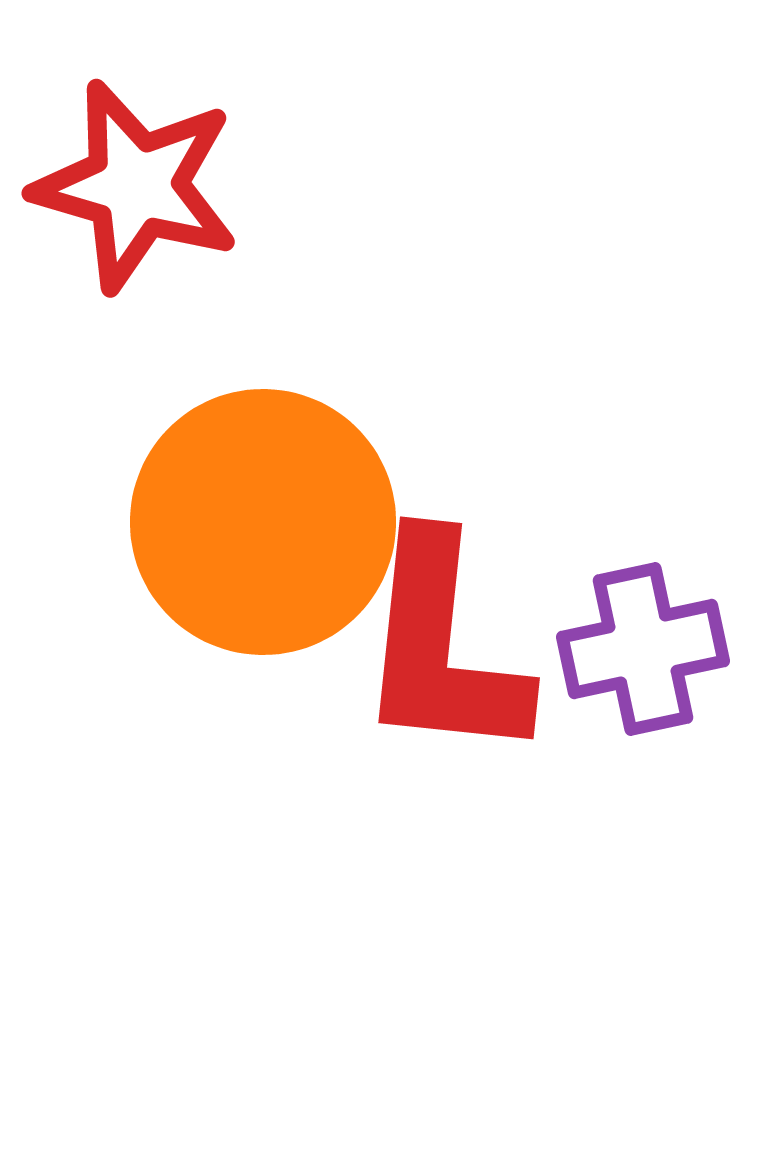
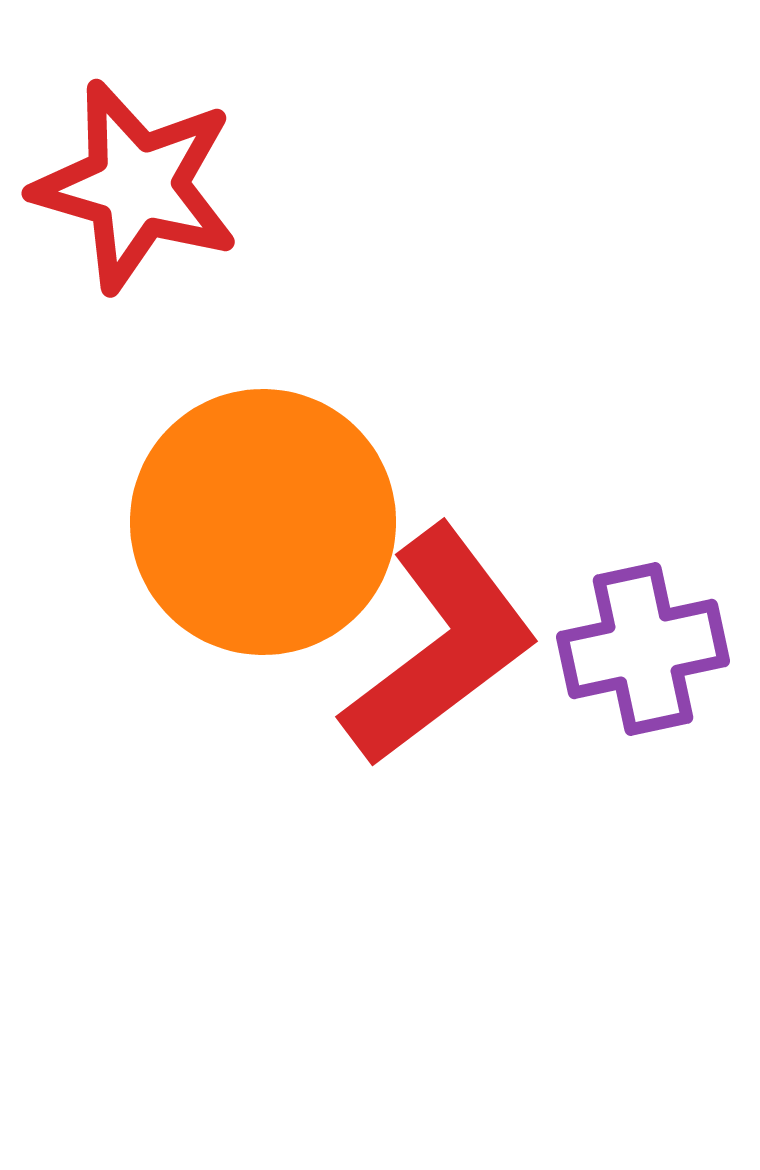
red L-shape: moved 2 px left, 2 px up; rotated 133 degrees counterclockwise
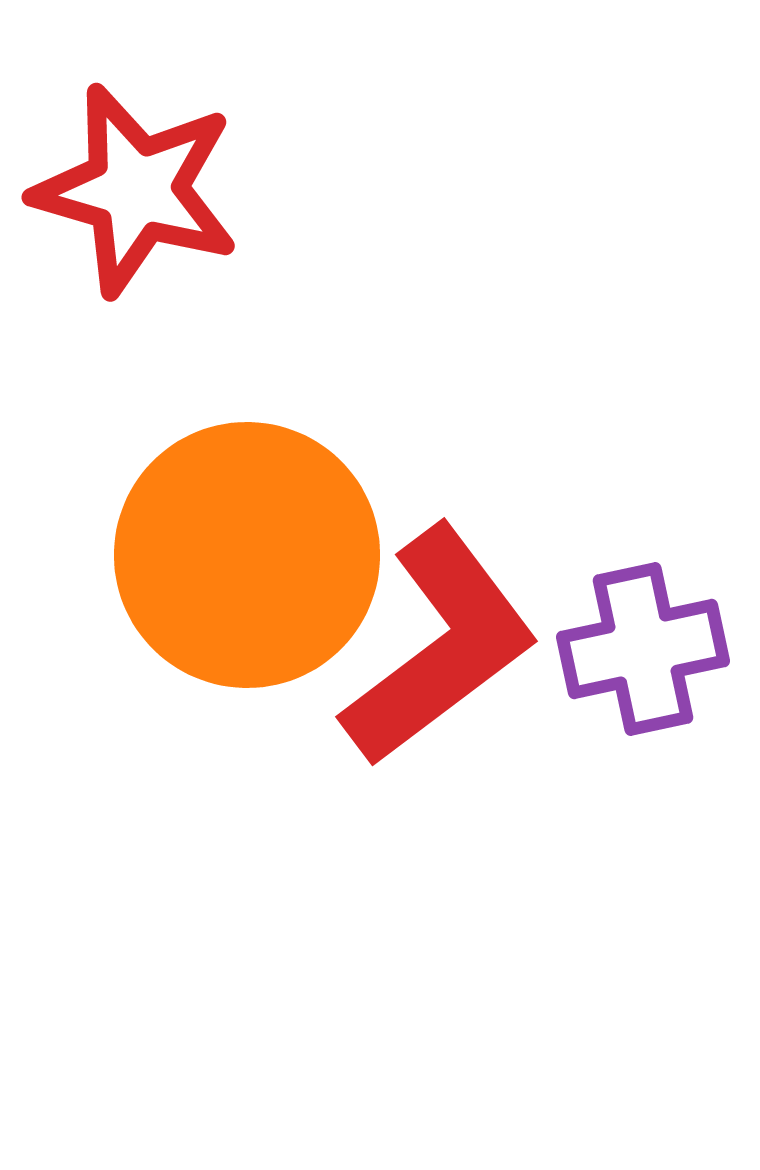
red star: moved 4 px down
orange circle: moved 16 px left, 33 px down
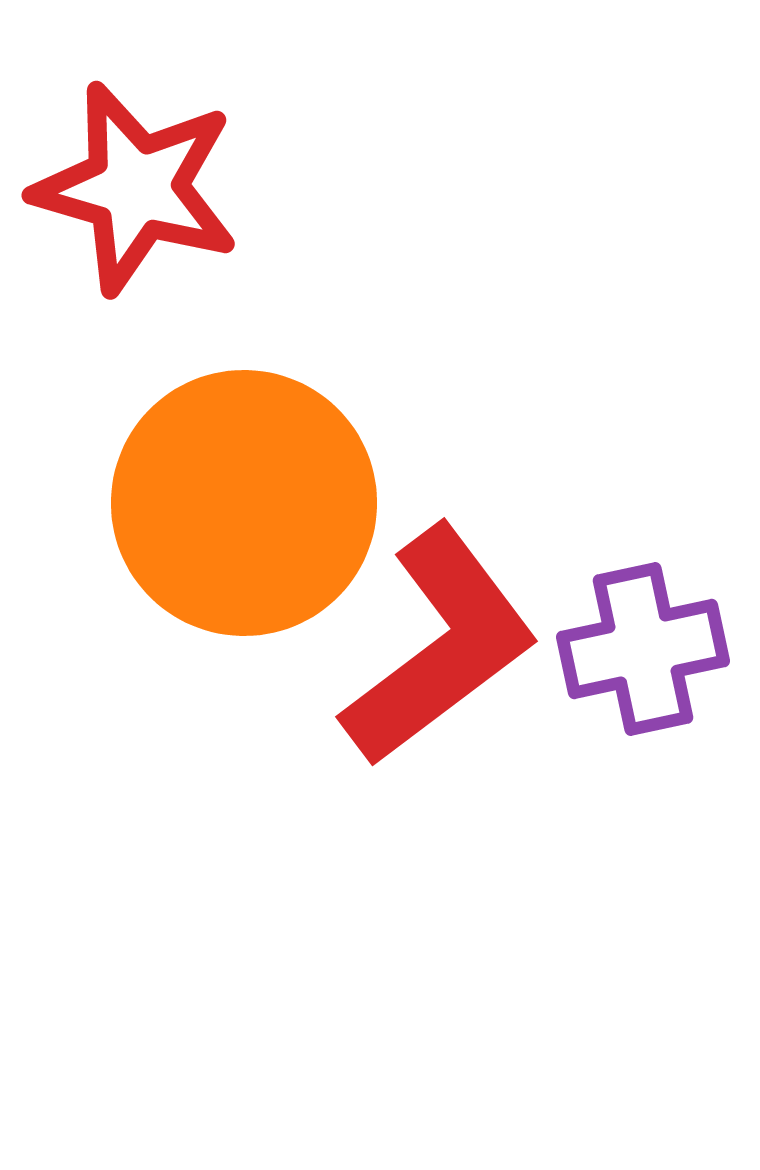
red star: moved 2 px up
orange circle: moved 3 px left, 52 px up
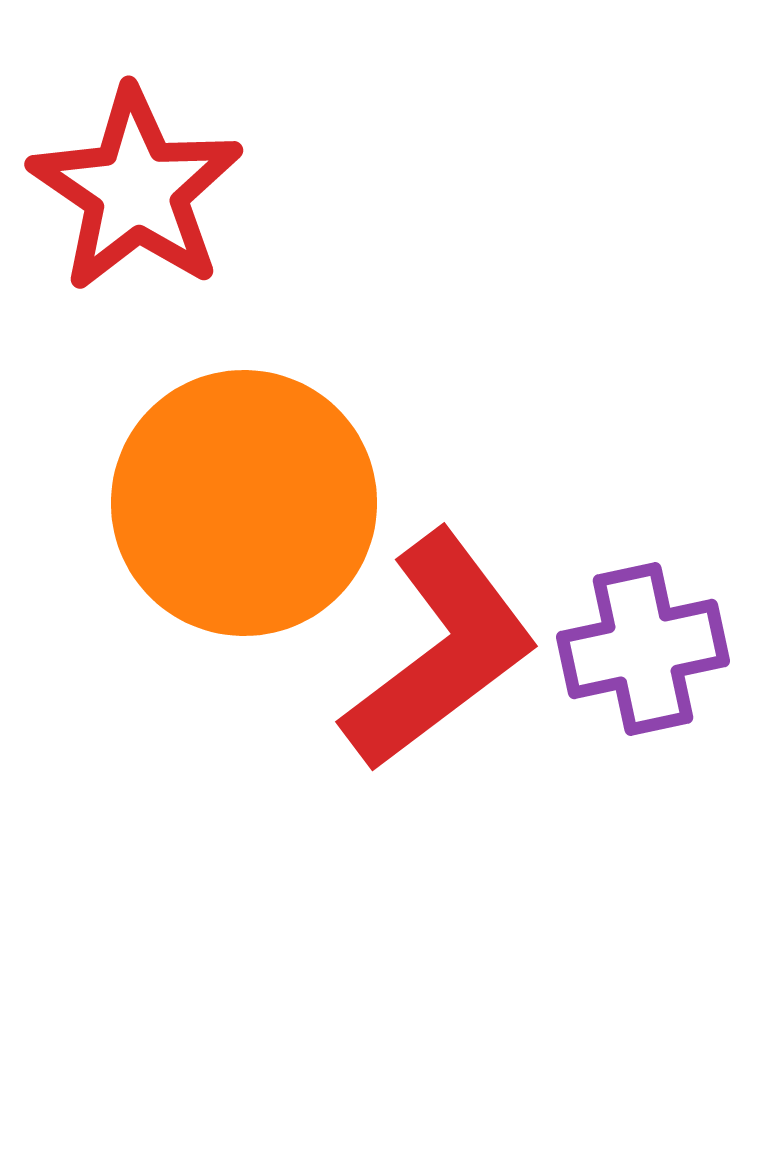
red star: moved 2 px down; rotated 18 degrees clockwise
red L-shape: moved 5 px down
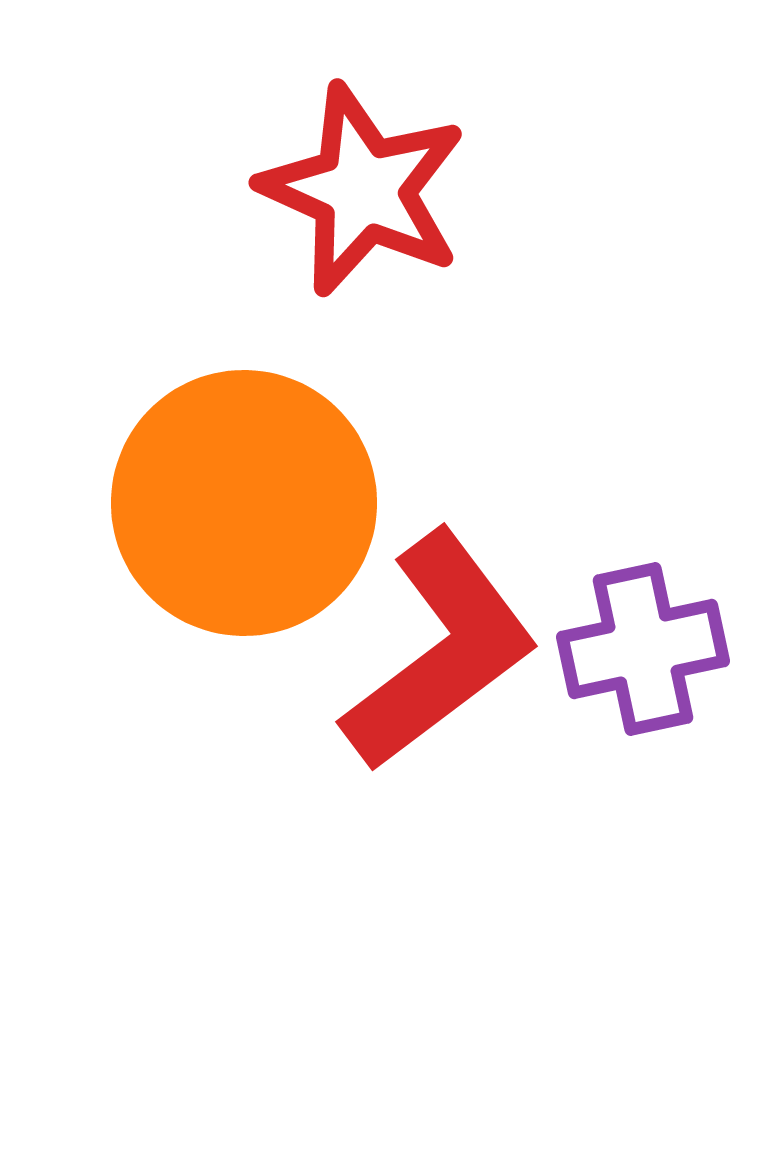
red star: moved 227 px right; rotated 10 degrees counterclockwise
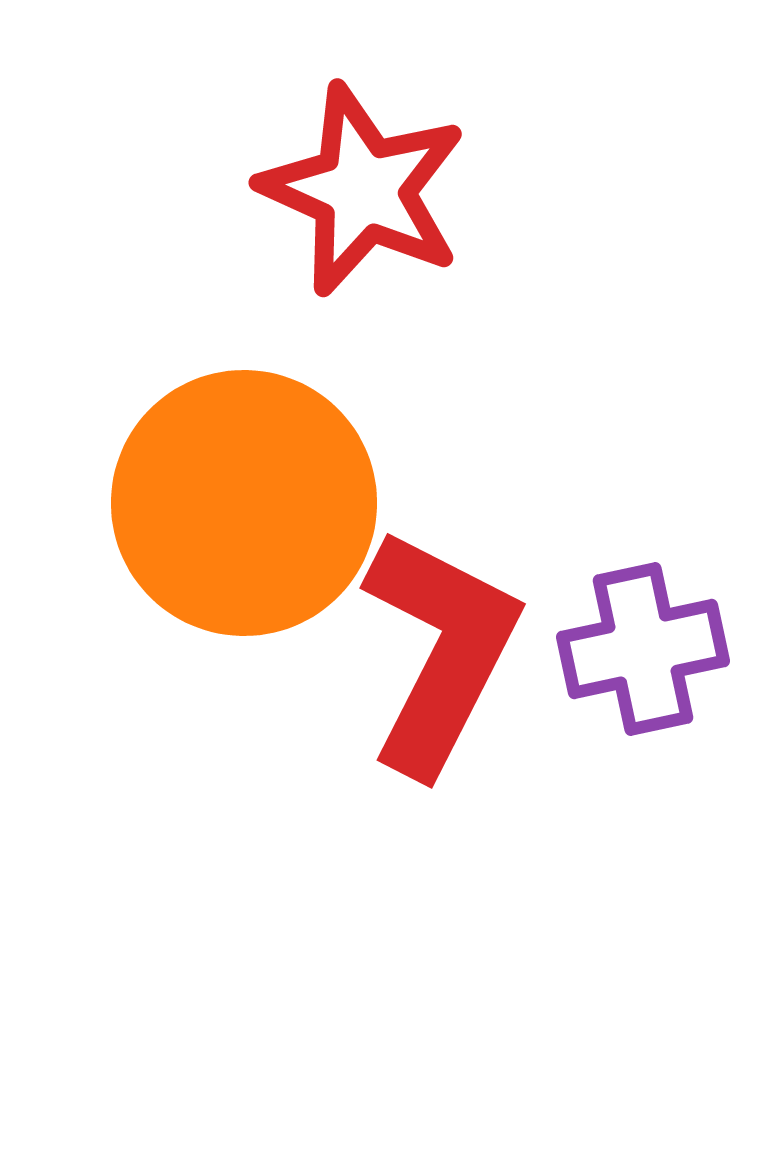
red L-shape: rotated 26 degrees counterclockwise
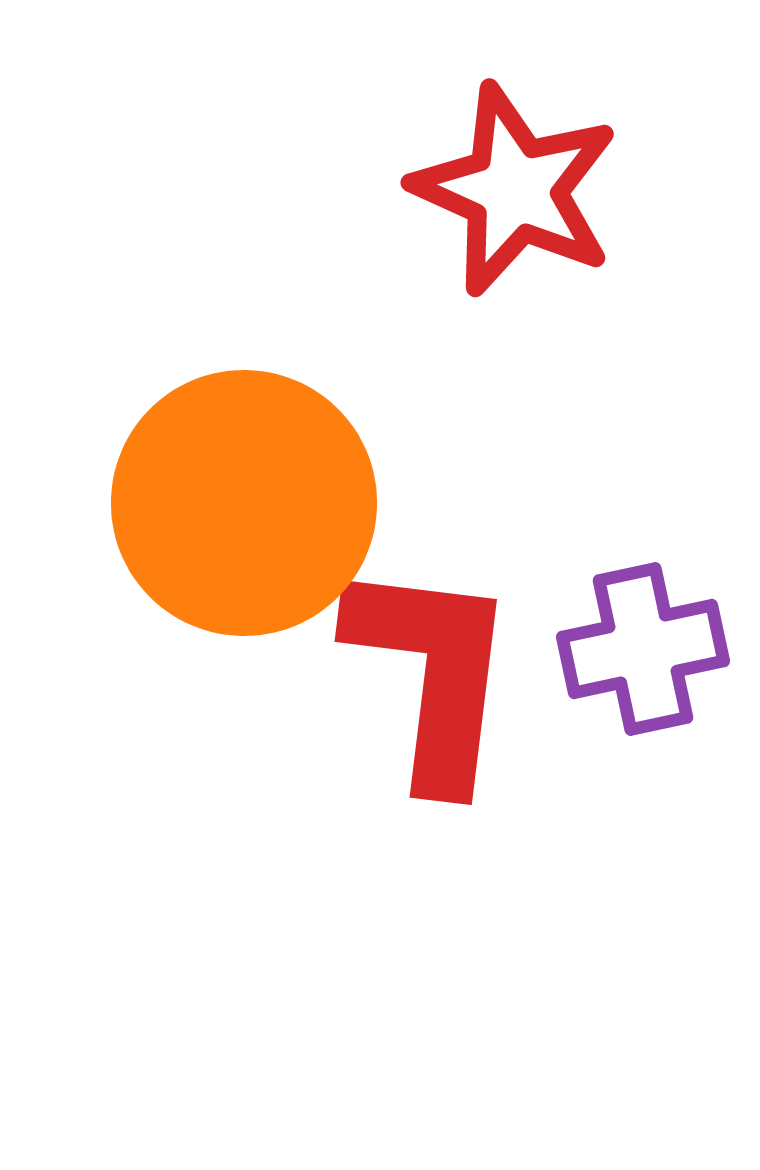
red star: moved 152 px right
red L-shape: moved 8 px left, 22 px down; rotated 20 degrees counterclockwise
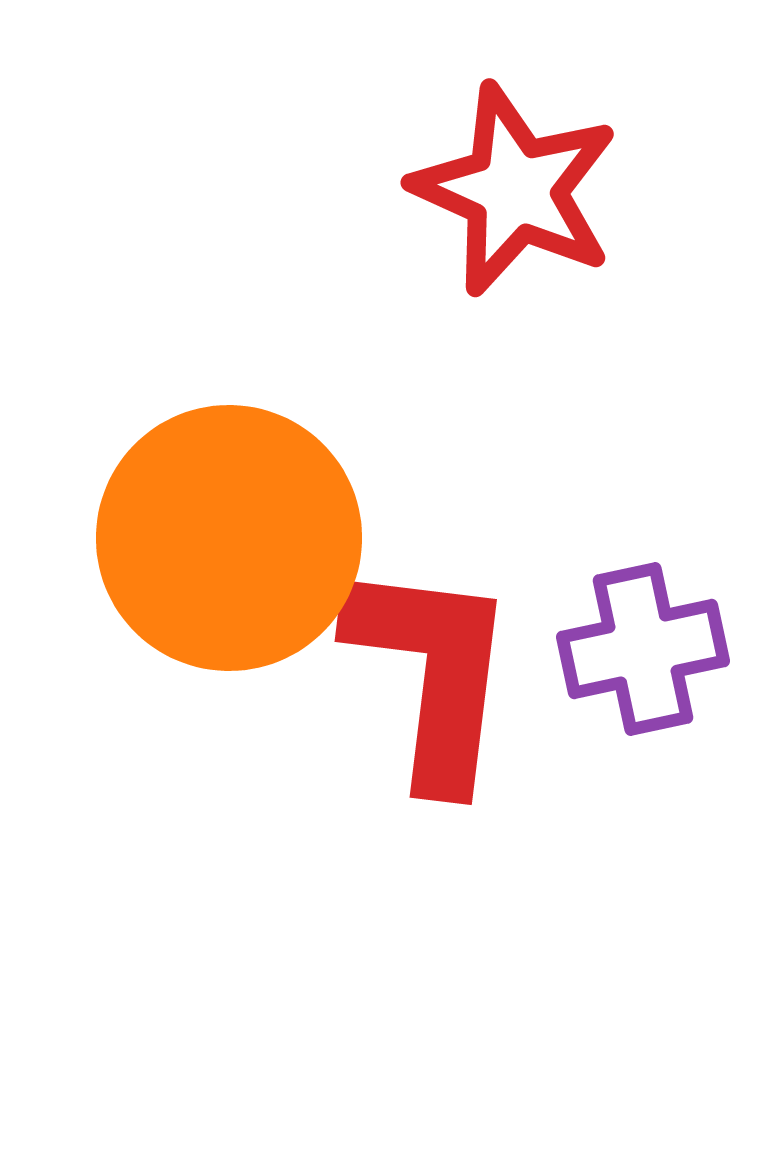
orange circle: moved 15 px left, 35 px down
